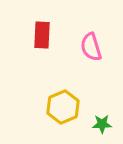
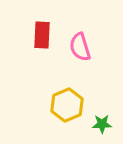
pink semicircle: moved 11 px left
yellow hexagon: moved 4 px right, 2 px up
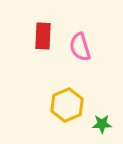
red rectangle: moved 1 px right, 1 px down
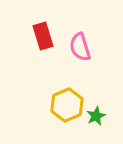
red rectangle: rotated 20 degrees counterclockwise
green star: moved 6 px left, 8 px up; rotated 24 degrees counterclockwise
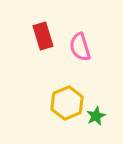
yellow hexagon: moved 2 px up
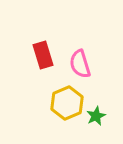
red rectangle: moved 19 px down
pink semicircle: moved 17 px down
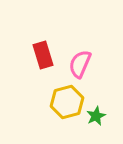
pink semicircle: rotated 40 degrees clockwise
yellow hexagon: moved 1 px up; rotated 8 degrees clockwise
